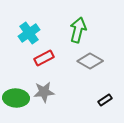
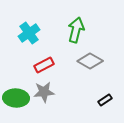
green arrow: moved 2 px left
red rectangle: moved 7 px down
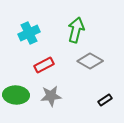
cyan cross: rotated 10 degrees clockwise
gray star: moved 7 px right, 4 px down
green ellipse: moved 3 px up
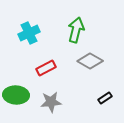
red rectangle: moved 2 px right, 3 px down
gray star: moved 6 px down
black rectangle: moved 2 px up
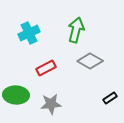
black rectangle: moved 5 px right
gray star: moved 2 px down
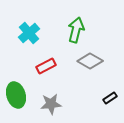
cyan cross: rotated 15 degrees counterclockwise
red rectangle: moved 2 px up
green ellipse: rotated 70 degrees clockwise
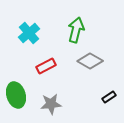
black rectangle: moved 1 px left, 1 px up
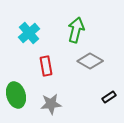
red rectangle: rotated 72 degrees counterclockwise
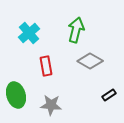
black rectangle: moved 2 px up
gray star: moved 1 px down; rotated 10 degrees clockwise
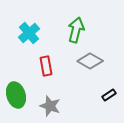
gray star: moved 1 px left, 1 px down; rotated 15 degrees clockwise
